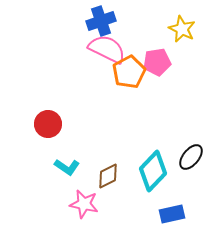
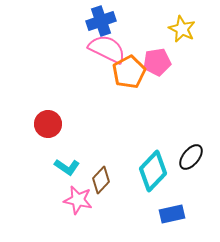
brown diamond: moved 7 px left, 4 px down; rotated 20 degrees counterclockwise
pink star: moved 6 px left, 4 px up
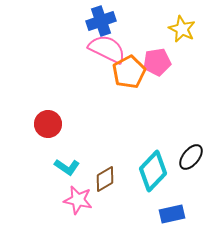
brown diamond: moved 4 px right, 1 px up; rotated 16 degrees clockwise
